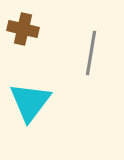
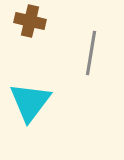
brown cross: moved 7 px right, 8 px up
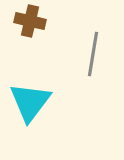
gray line: moved 2 px right, 1 px down
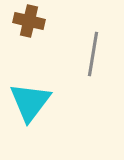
brown cross: moved 1 px left
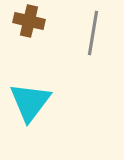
gray line: moved 21 px up
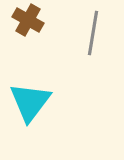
brown cross: moved 1 px left, 1 px up; rotated 16 degrees clockwise
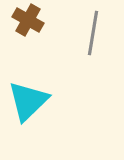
cyan triangle: moved 2 px left, 1 px up; rotated 9 degrees clockwise
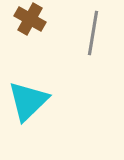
brown cross: moved 2 px right, 1 px up
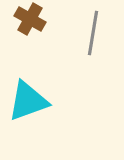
cyan triangle: rotated 24 degrees clockwise
